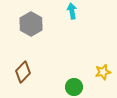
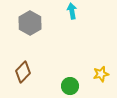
gray hexagon: moved 1 px left, 1 px up
yellow star: moved 2 px left, 2 px down
green circle: moved 4 px left, 1 px up
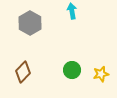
green circle: moved 2 px right, 16 px up
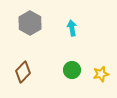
cyan arrow: moved 17 px down
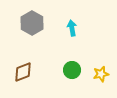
gray hexagon: moved 2 px right
brown diamond: rotated 25 degrees clockwise
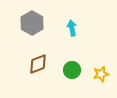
brown diamond: moved 15 px right, 8 px up
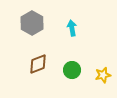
yellow star: moved 2 px right, 1 px down
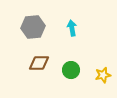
gray hexagon: moved 1 px right, 4 px down; rotated 25 degrees clockwise
brown diamond: moved 1 px right, 1 px up; rotated 20 degrees clockwise
green circle: moved 1 px left
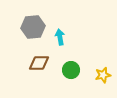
cyan arrow: moved 12 px left, 9 px down
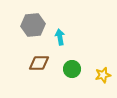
gray hexagon: moved 2 px up
green circle: moved 1 px right, 1 px up
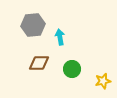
yellow star: moved 6 px down
